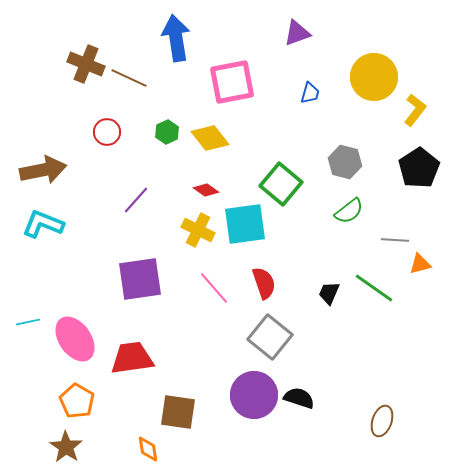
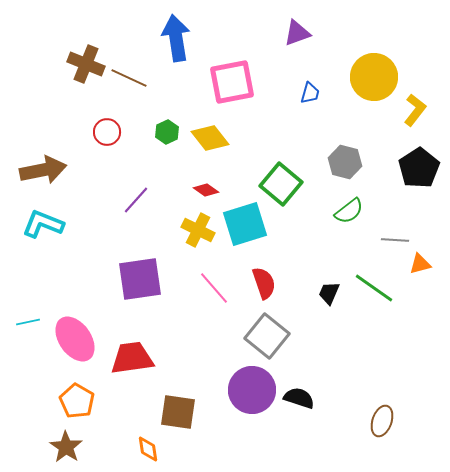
cyan square: rotated 9 degrees counterclockwise
gray square: moved 3 px left, 1 px up
purple circle: moved 2 px left, 5 px up
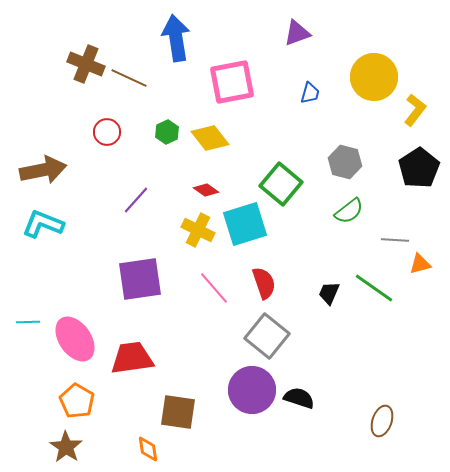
cyan line: rotated 10 degrees clockwise
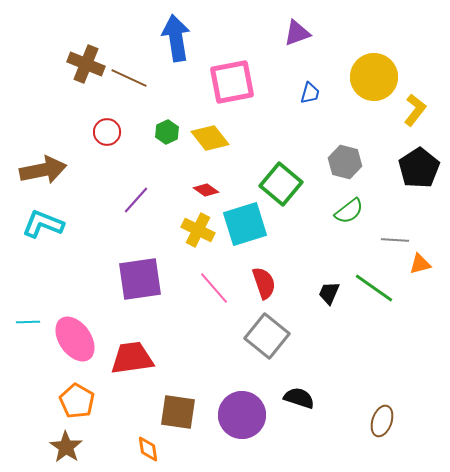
purple circle: moved 10 px left, 25 px down
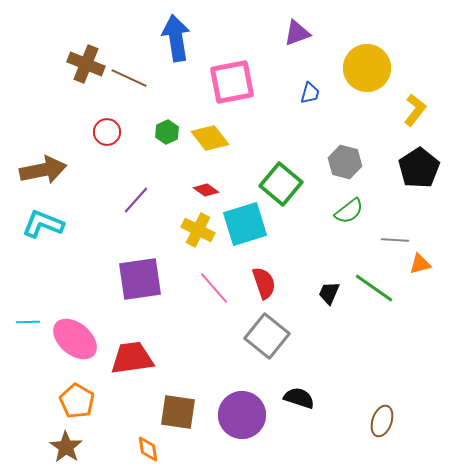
yellow circle: moved 7 px left, 9 px up
pink ellipse: rotated 15 degrees counterclockwise
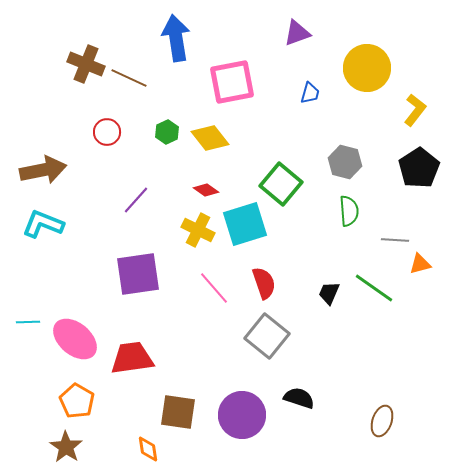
green semicircle: rotated 56 degrees counterclockwise
purple square: moved 2 px left, 5 px up
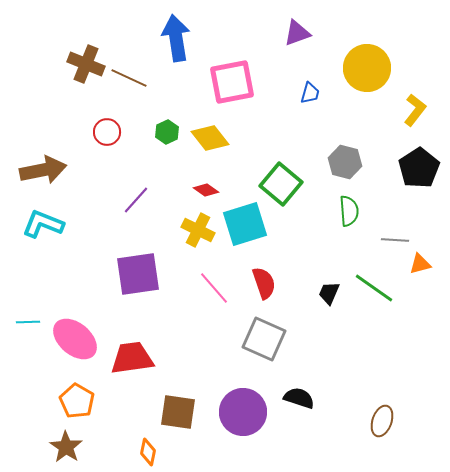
gray square: moved 3 px left, 3 px down; rotated 15 degrees counterclockwise
purple circle: moved 1 px right, 3 px up
orange diamond: moved 3 px down; rotated 20 degrees clockwise
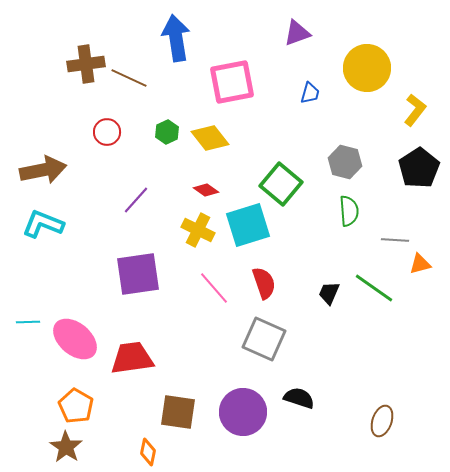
brown cross: rotated 30 degrees counterclockwise
cyan square: moved 3 px right, 1 px down
orange pentagon: moved 1 px left, 5 px down
